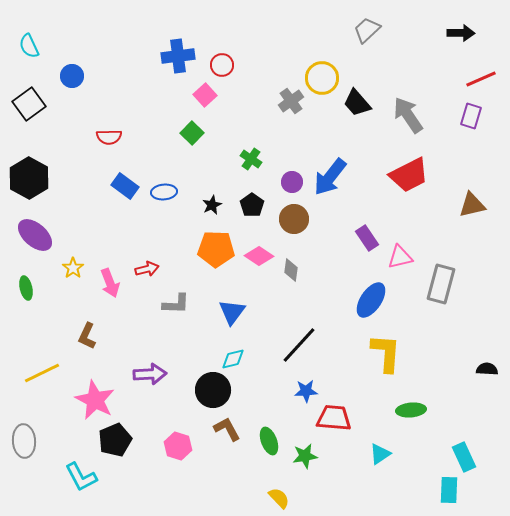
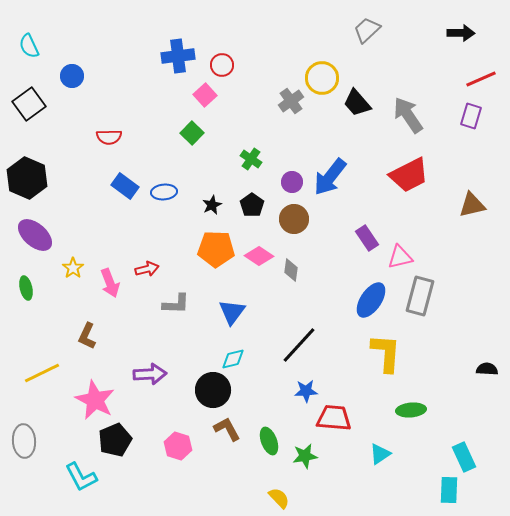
black hexagon at (29, 178): moved 2 px left; rotated 6 degrees counterclockwise
gray rectangle at (441, 284): moved 21 px left, 12 px down
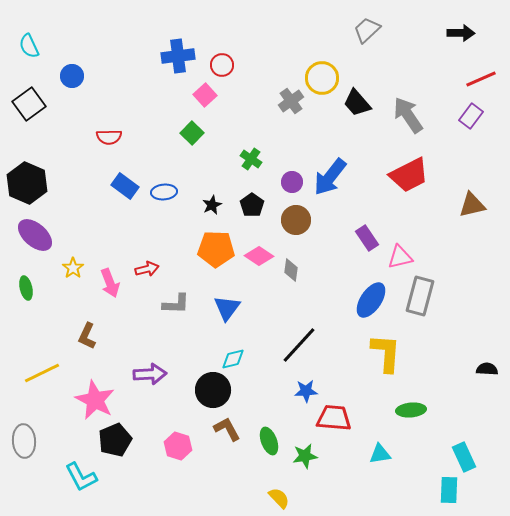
purple rectangle at (471, 116): rotated 20 degrees clockwise
black hexagon at (27, 178): moved 5 px down
brown circle at (294, 219): moved 2 px right, 1 px down
blue triangle at (232, 312): moved 5 px left, 4 px up
cyan triangle at (380, 454): rotated 25 degrees clockwise
